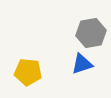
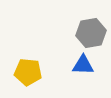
blue triangle: moved 1 px right, 1 px down; rotated 20 degrees clockwise
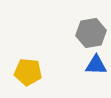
blue triangle: moved 13 px right
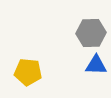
gray hexagon: rotated 8 degrees clockwise
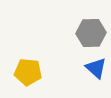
blue triangle: moved 3 px down; rotated 40 degrees clockwise
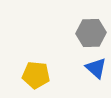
yellow pentagon: moved 8 px right, 3 px down
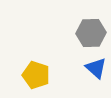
yellow pentagon: rotated 12 degrees clockwise
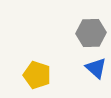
yellow pentagon: moved 1 px right
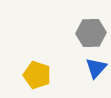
blue triangle: rotated 30 degrees clockwise
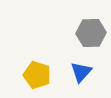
blue triangle: moved 15 px left, 4 px down
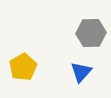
yellow pentagon: moved 14 px left, 8 px up; rotated 24 degrees clockwise
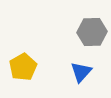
gray hexagon: moved 1 px right, 1 px up
